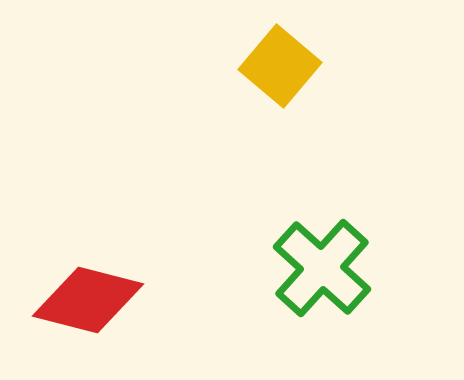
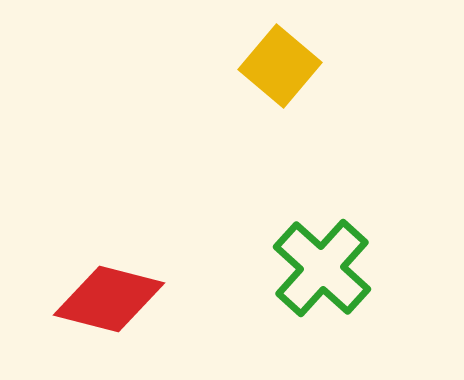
red diamond: moved 21 px right, 1 px up
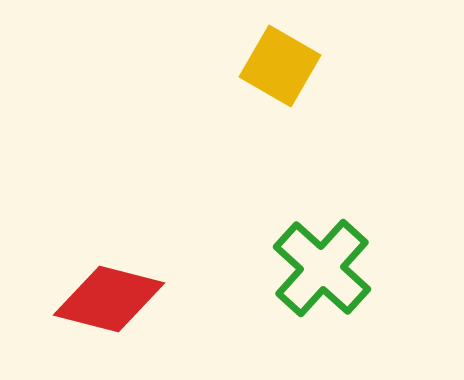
yellow square: rotated 10 degrees counterclockwise
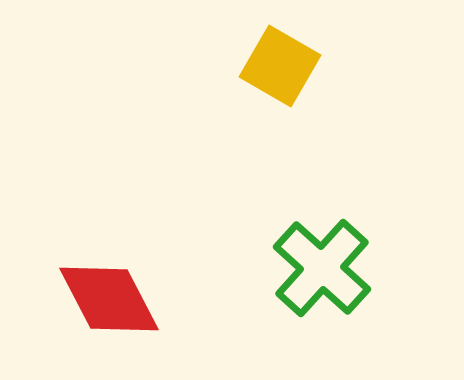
red diamond: rotated 48 degrees clockwise
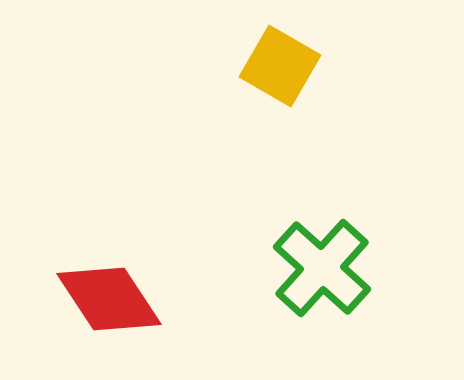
red diamond: rotated 6 degrees counterclockwise
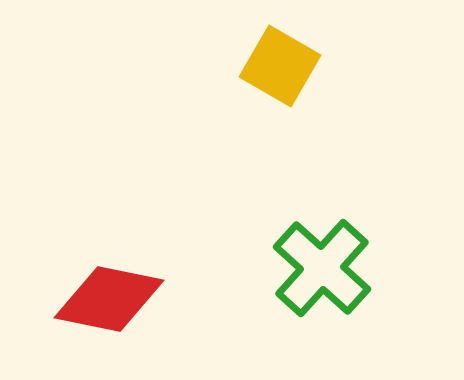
red diamond: rotated 45 degrees counterclockwise
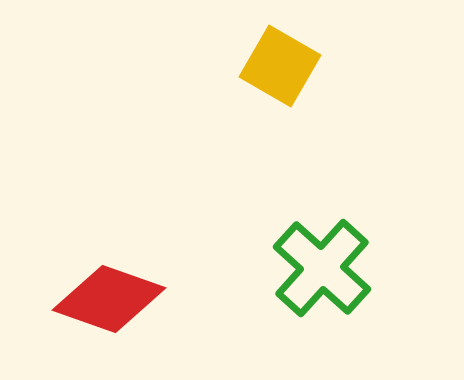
red diamond: rotated 8 degrees clockwise
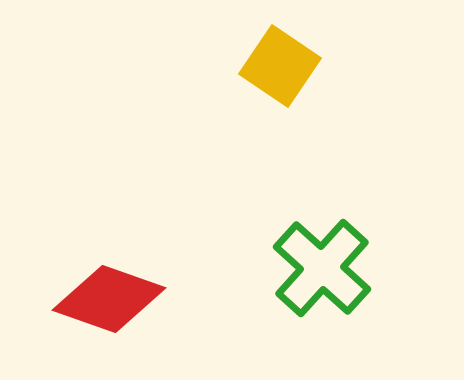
yellow square: rotated 4 degrees clockwise
